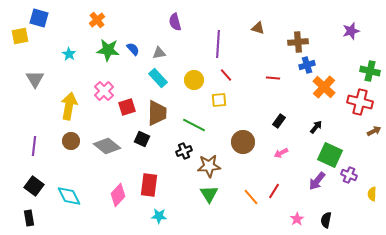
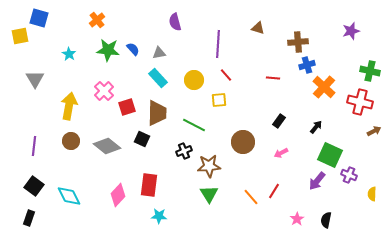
black rectangle at (29, 218): rotated 28 degrees clockwise
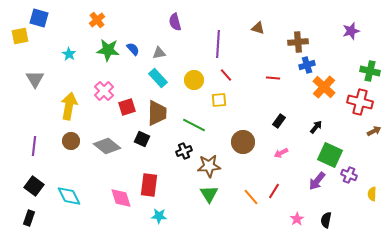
pink diamond at (118, 195): moved 3 px right, 3 px down; rotated 60 degrees counterclockwise
